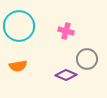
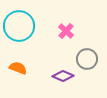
pink cross: rotated 28 degrees clockwise
orange semicircle: moved 2 px down; rotated 150 degrees counterclockwise
purple diamond: moved 3 px left, 1 px down
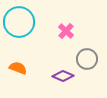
cyan circle: moved 4 px up
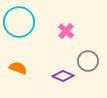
gray circle: moved 1 px right, 2 px down
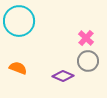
cyan circle: moved 1 px up
pink cross: moved 20 px right, 7 px down
